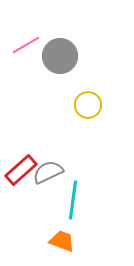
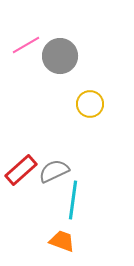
yellow circle: moved 2 px right, 1 px up
gray semicircle: moved 6 px right, 1 px up
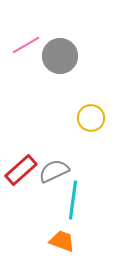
yellow circle: moved 1 px right, 14 px down
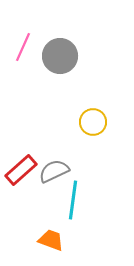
pink line: moved 3 px left, 2 px down; rotated 36 degrees counterclockwise
yellow circle: moved 2 px right, 4 px down
orange trapezoid: moved 11 px left, 1 px up
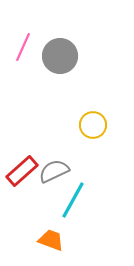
yellow circle: moved 3 px down
red rectangle: moved 1 px right, 1 px down
cyan line: rotated 21 degrees clockwise
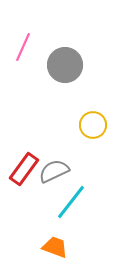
gray circle: moved 5 px right, 9 px down
red rectangle: moved 2 px right, 2 px up; rotated 12 degrees counterclockwise
cyan line: moved 2 px left, 2 px down; rotated 9 degrees clockwise
orange trapezoid: moved 4 px right, 7 px down
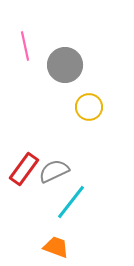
pink line: moved 2 px right, 1 px up; rotated 36 degrees counterclockwise
yellow circle: moved 4 px left, 18 px up
orange trapezoid: moved 1 px right
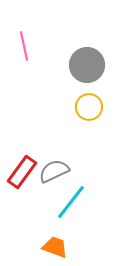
pink line: moved 1 px left
gray circle: moved 22 px right
red rectangle: moved 2 px left, 3 px down
orange trapezoid: moved 1 px left
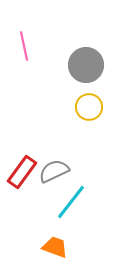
gray circle: moved 1 px left
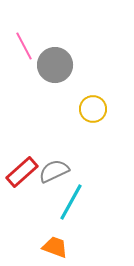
pink line: rotated 16 degrees counterclockwise
gray circle: moved 31 px left
yellow circle: moved 4 px right, 2 px down
red rectangle: rotated 12 degrees clockwise
cyan line: rotated 9 degrees counterclockwise
